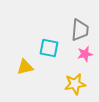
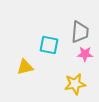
gray trapezoid: moved 2 px down
cyan square: moved 3 px up
pink star: rotated 14 degrees clockwise
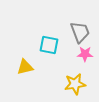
gray trapezoid: rotated 25 degrees counterclockwise
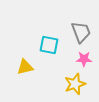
gray trapezoid: moved 1 px right
pink star: moved 1 px left, 5 px down
yellow star: rotated 10 degrees counterclockwise
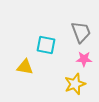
cyan square: moved 3 px left
yellow triangle: rotated 24 degrees clockwise
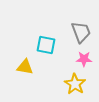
yellow star: rotated 20 degrees counterclockwise
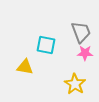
pink star: moved 1 px right, 6 px up
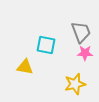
yellow star: rotated 25 degrees clockwise
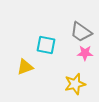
gray trapezoid: rotated 145 degrees clockwise
yellow triangle: rotated 30 degrees counterclockwise
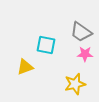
pink star: moved 1 px down
